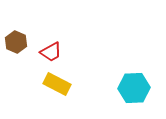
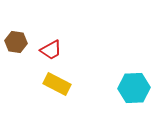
brown hexagon: rotated 15 degrees counterclockwise
red trapezoid: moved 2 px up
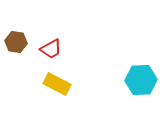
red trapezoid: moved 1 px up
cyan hexagon: moved 7 px right, 8 px up
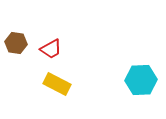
brown hexagon: moved 1 px down
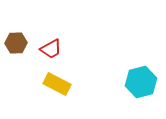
brown hexagon: rotated 10 degrees counterclockwise
cyan hexagon: moved 2 px down; rotated 12 degrees counterclockwise
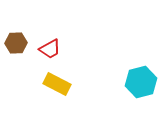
red trapezoid: moved 1 px left
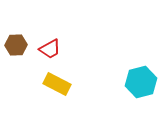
brown hexagon: moved 2 px down
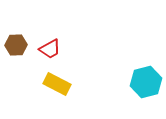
cyan hexagon: moved 5 px right
